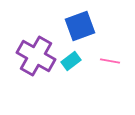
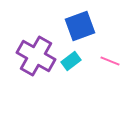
pink line: rotated 12 degrees clockwise
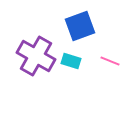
cyan rectangle: rotated 54 degrees clockwise
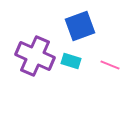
purple cross: moved 1 px left; rotated 6 degrees counterclockwise
pink line: moved 4 px down
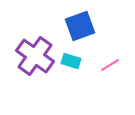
purple cross: rotated 12 degrees clockwise
pink line: rotated 54 degrees counterclockwise
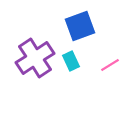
purple cross: moved 2 px down; rotated 21 degrees clockwise
cyan rectangle: rotated 48 degrees clockwise
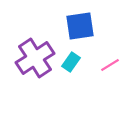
blue square: rotated 12 degrees clockwise
cyan rectangle: moved 1 px down; rotated 60 degrees clockwise
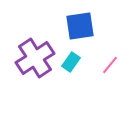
pink line: rotated 18 degrees counterclockwise
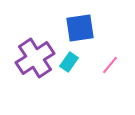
blue square: moved 2 px down
cyan rectangle: moved 2 px left
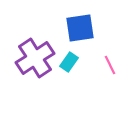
pink line: rotated 66 degrees counterclockwise
